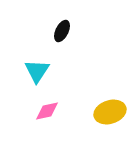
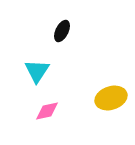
yellow ellipse: moved 1 px right, 14 px up
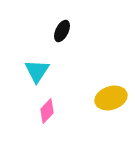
pink diamond: rotated 35 degrees counterclockwise
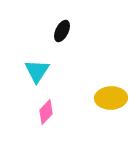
yellow ellipse: rotated 16 degrees clockwise
pink diamond: moved 1 px left, 1 px down
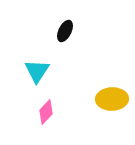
black ellipse: moved 3 px right
yellow ellipse: moved 1 px right, 1 px down
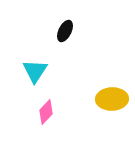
cyan triangle: moved 2 px left
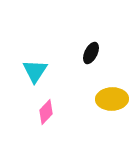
black ellipse: moved 26 px right, 22 px down
